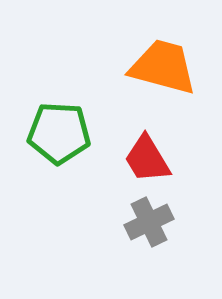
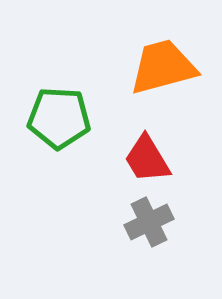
orange trapezoid: rotated 30 degrees counterclockwise
green pentagon: moved 15 px up
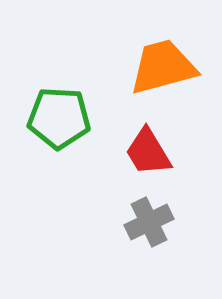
red trapezoid: moved 1 px right, 7 px up
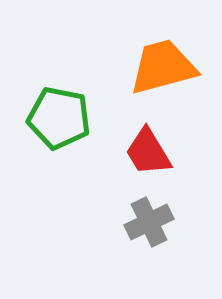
green pentagon: rotated 8 degrees clockwise
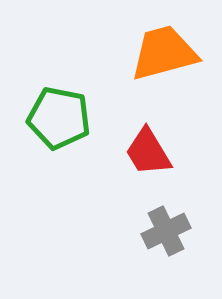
orange trapezoid: moved 1 px right, 14 px up
gray cross: moved 17 px right, 9 px down
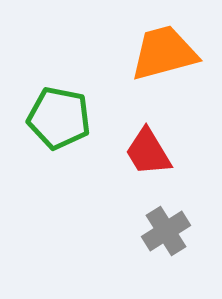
gray cross: rotated 6 degrees counterclockwise
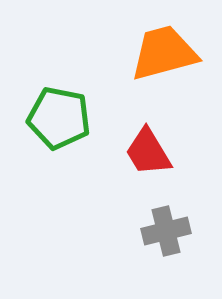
gray cross: rotated 18 degrees clockwise
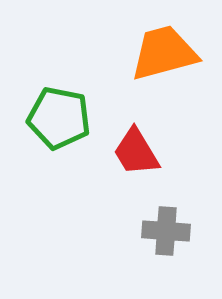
red trapezoid: moved 12 px left
gray cross: rotated 18 degrees clockwise
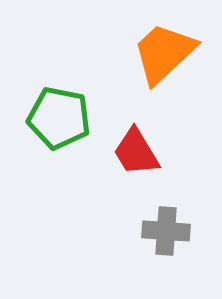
orange trapezoid: rotated 28 degrees counterclockwise
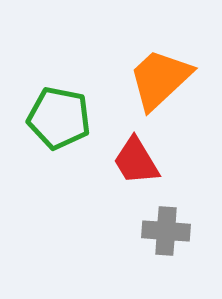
orange trapezoid: moved 4 px left, 26 px down
red trapezoid: moved 9 px down
